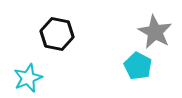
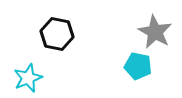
cyan pentagon: rotated 16 degrees counterclockwise
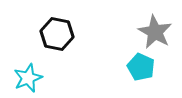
cyan pentagon: moved 3 px right, 1 px down; rotated 12 degrees clockwise
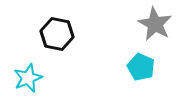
gray star: moved 8 px up
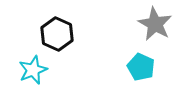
black hexagon: rotated 12 degrees clockwise
cyan star: moved 5 px right, 8 px up
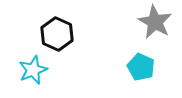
gray star: moved 2 px up
